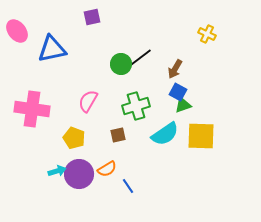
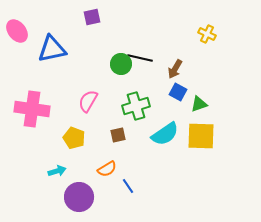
black line: rotated 50 degrees clockwise
green triangle: moved 16 px right, 1 px up
purple circle: moved 23 px down
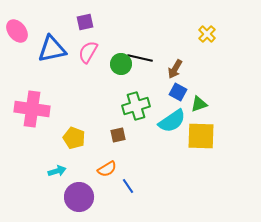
purple square: moved 7 px left, 5 px down
yellow cross: rotated 18 degrees clockwise
pink semicircle: moved 49 px up
cyan semicircle: moved 7 px right, 13 px up
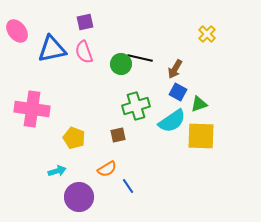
pink semicircle: moved 4 px left; rotated 50 degrees counterclockwise
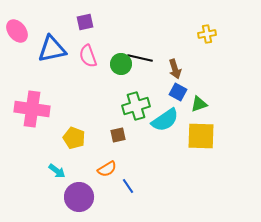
yellow cross: rotated 36 degrees clockwise
pink semicircle: moved 4 px right, 4 px down
brown arrow: rotated 48 degrees counterclockwise
cyan semicircle: moved 7 px left, 1 px up
cyan arrow: rotated 54 degrees clockwise
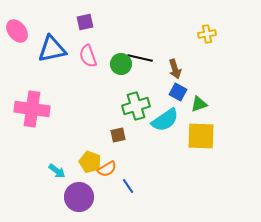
yellow pentagon: moved 16 px right, 24 px down
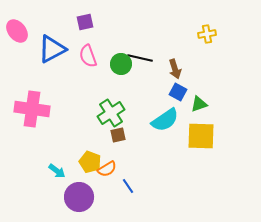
blue triangle: rotated 16 degrees counterclockwise
green cross: moved 25 px left, 7 px down; rotated 16 degrees counterclockwise
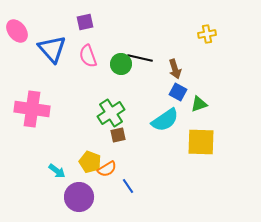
blue triangle: rotated 44 degrees counterclockwise
yellow square: moved 6 px down
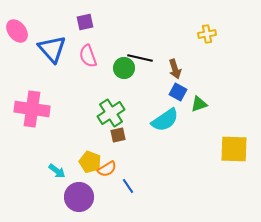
green circle: moved 3 px right, 4 px down
yellow square: moved 33 px right, 7 px down
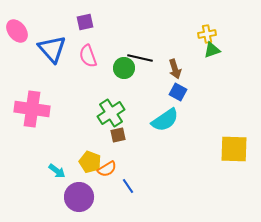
green triangle: moved 13 px right, 54 px up
